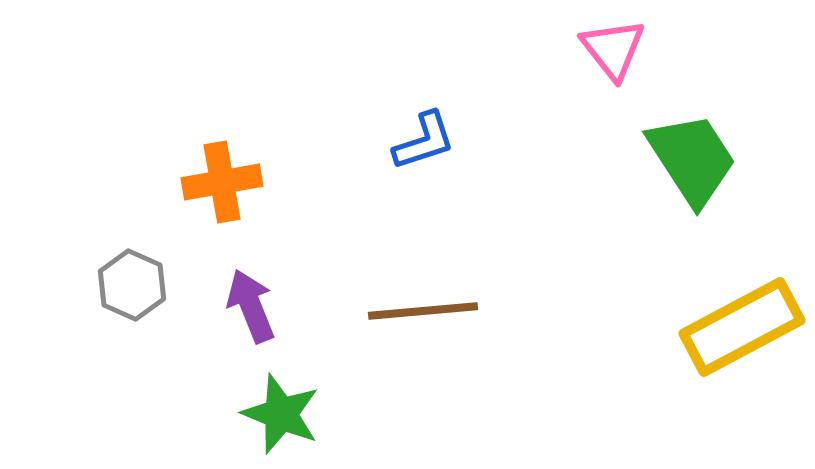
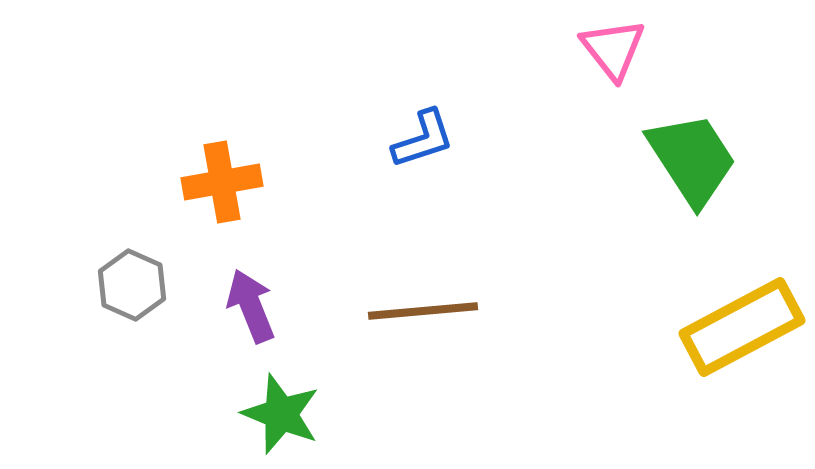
blue L-shape: moved 1 px left, 2 px up
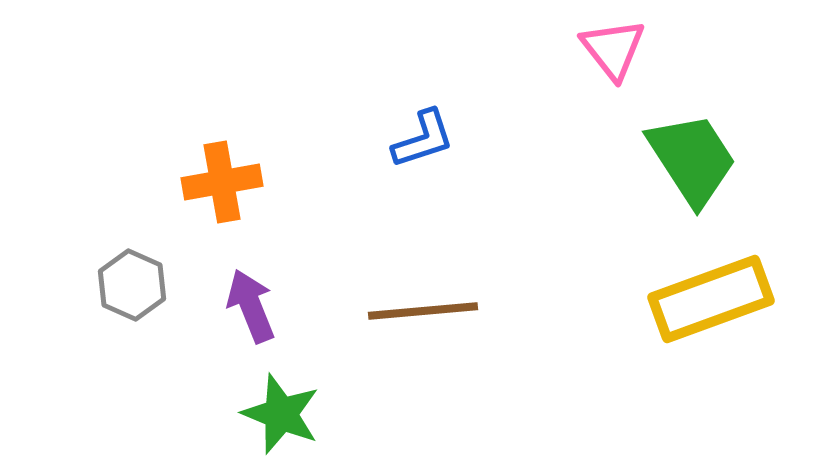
yellow rectangle: moved 31 px left, 28 px up; rotated 8 degrees clockwise
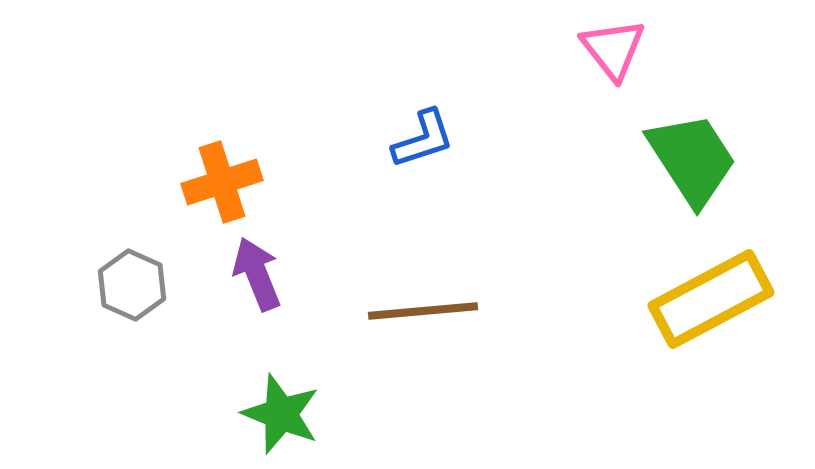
orange cross: rotated 8 degrees counterclockwise
yellow rectangle: rotated 8 degrees counterclockwise
purple arrow: moved 6 px right, 32 px up
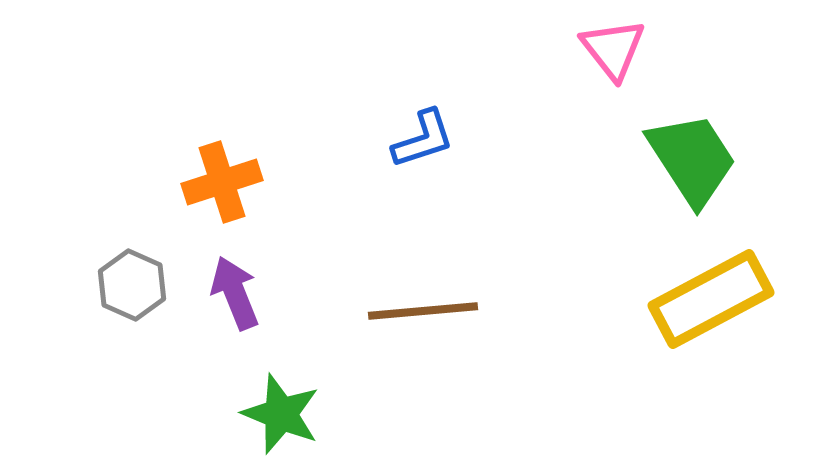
purple arrow: moved 22 px left, 19 px down
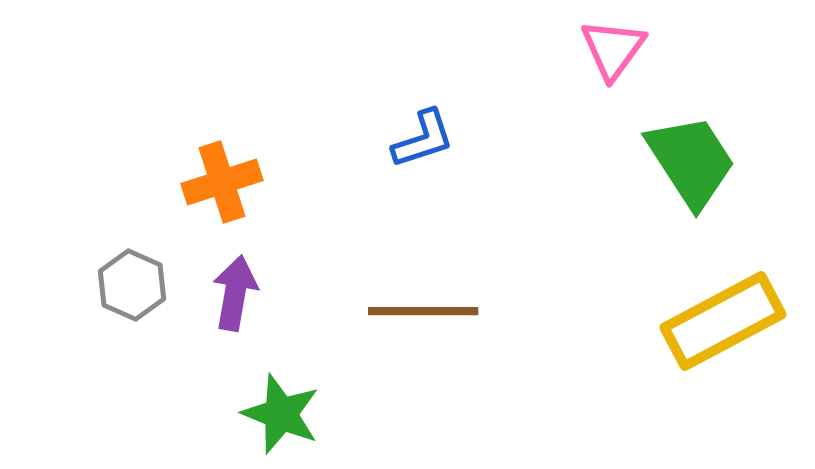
pink triangle: rotated 14 degrees clockwise
green trapezoid: moved 1 px left, 2 px down
purple arrow: rotated 32 degrees clockwise
yellow rectangle: moved 12 px right, 22 px down
brown line: rotated 5 degrees clockwise
